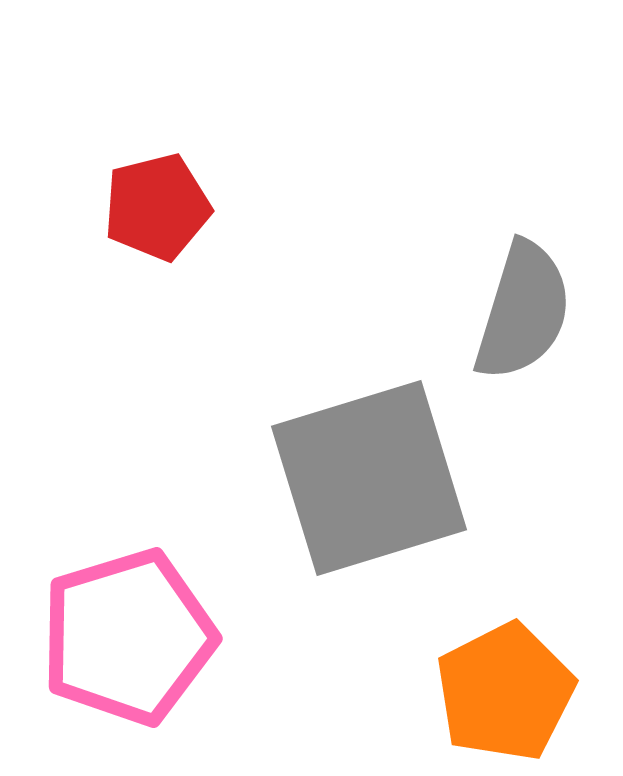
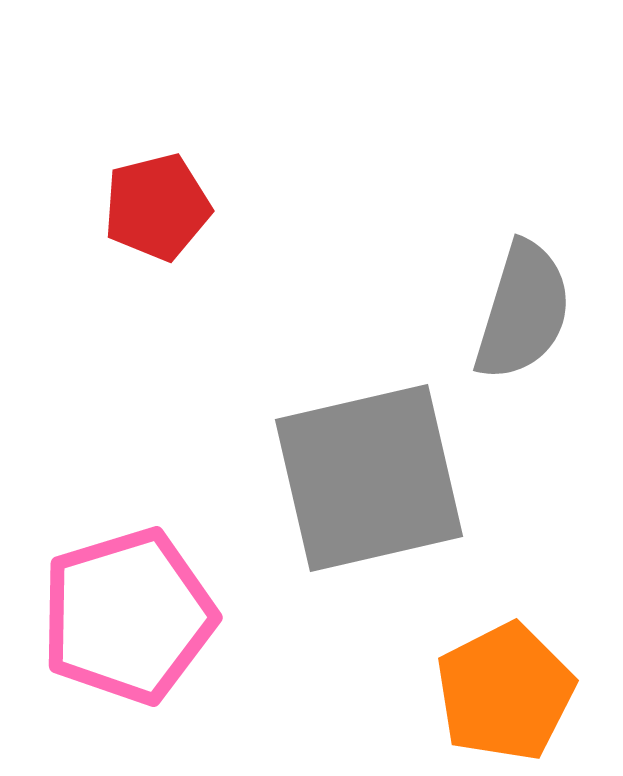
gray square: rotated 4 degrees clockwise
pink pentagon: moved 21 px up
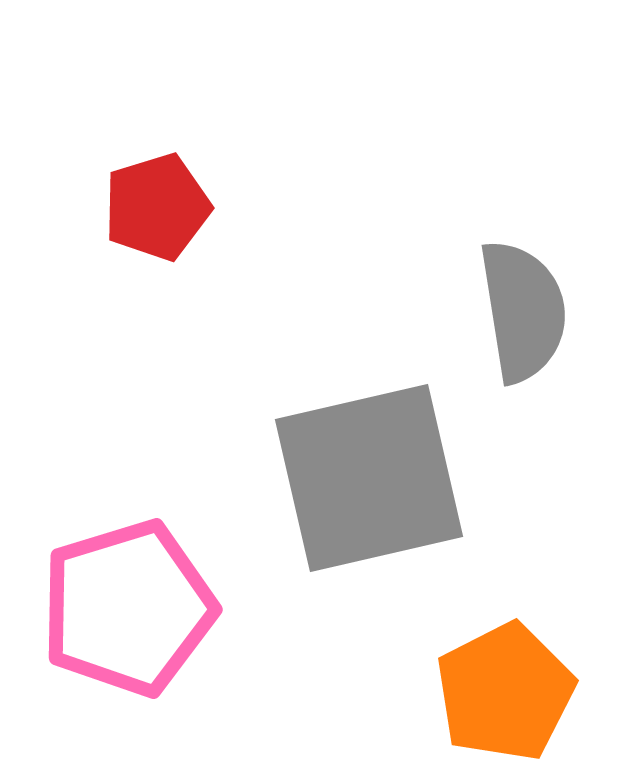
red pentagon: rotated 3 degrees counterclockwise
gray semicircle: rotated 26 degrees counterclockwise
pink pentagon: moved 8 px up
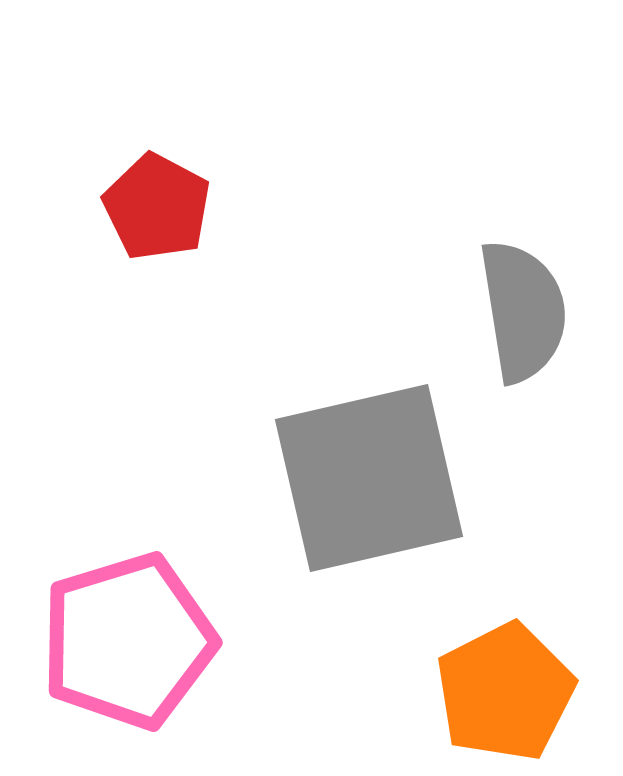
red pentagon: rotated 27 degrees counterclockwise
pink pentagon: moved 33 px down
